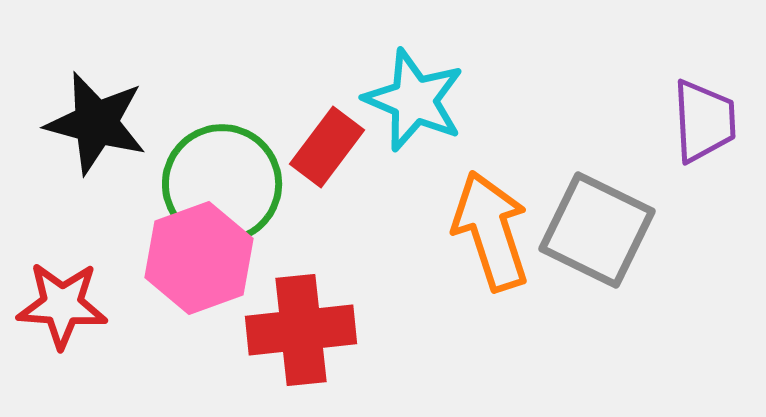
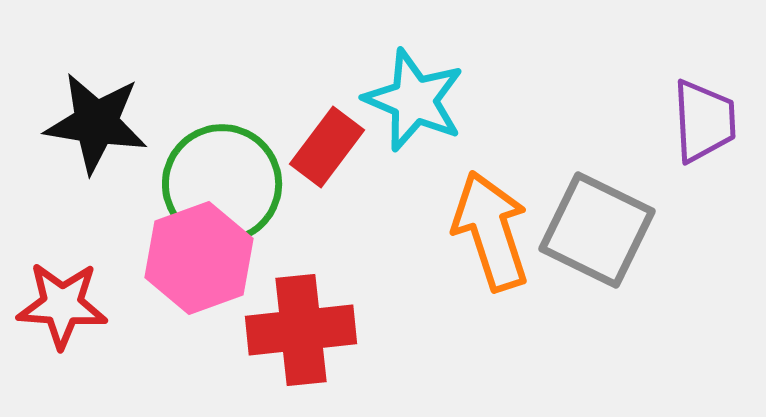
black star: rotated 6 degrees counterclockwise
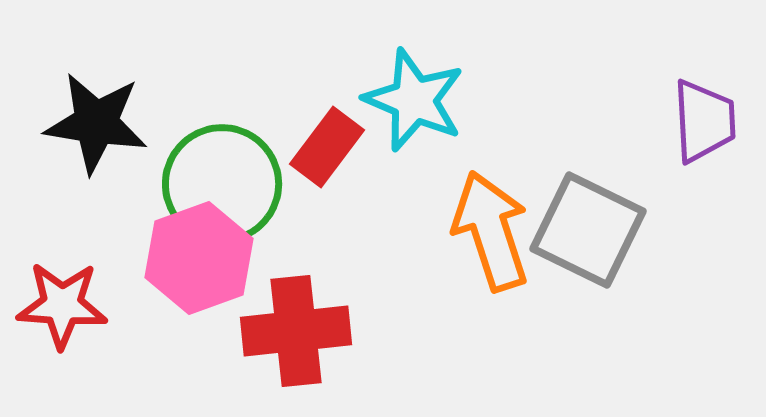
gray square: moved 9 px left
red cross: moved 5 px left, 1 px down
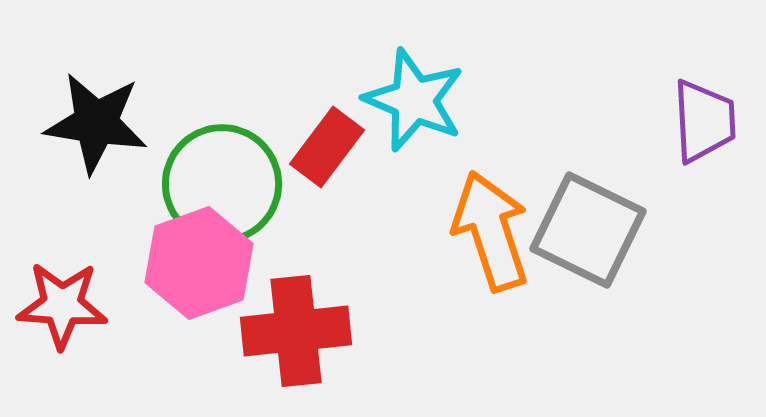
pink hexagon: moved 5 px down
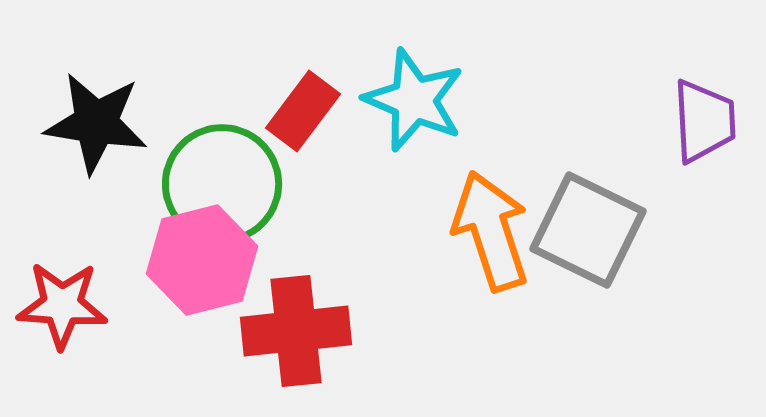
red rectangle: moved 24 px left, 36 px up
pink hexagon: moved 3 px right, 3 px up; rotated 6 degrees clockwise
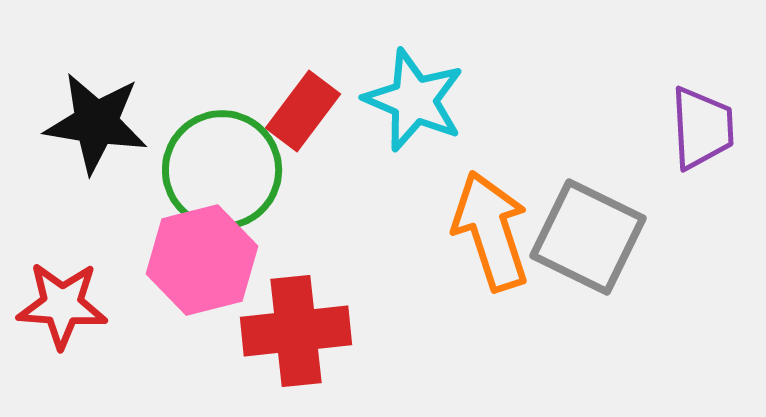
purple trapezoid: moved 2 px left, 7 px down
green circle: moved 14 px up
gray square: moved 7 px down
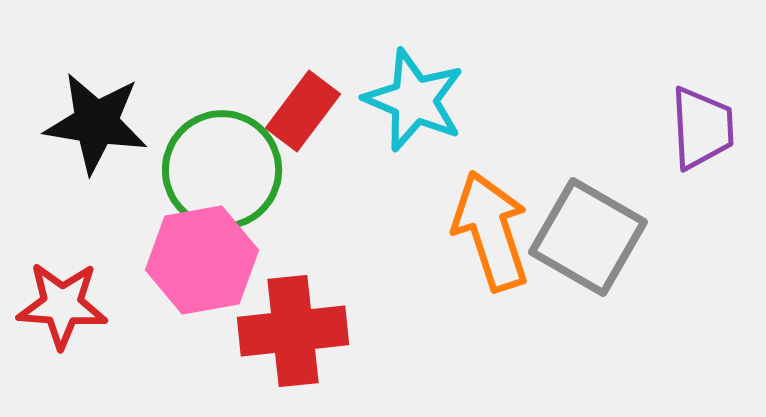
gray square: rotated 4 degrees clockwise
pink hexagon: rotated 4 degrees clockwise
red cross: moved 3 px left
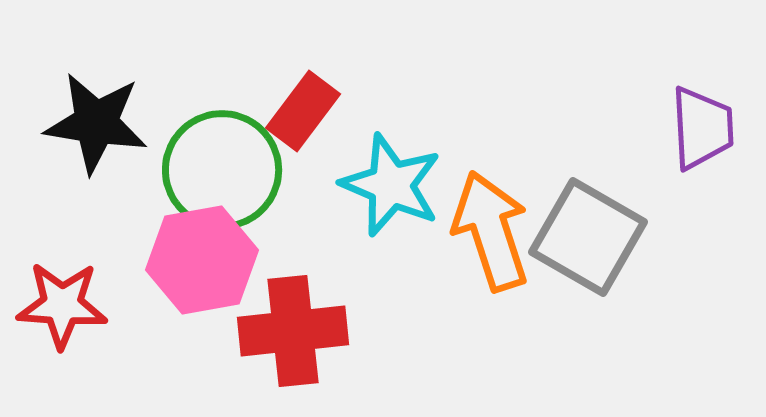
cyan star: moved 23 px left, 85 px down
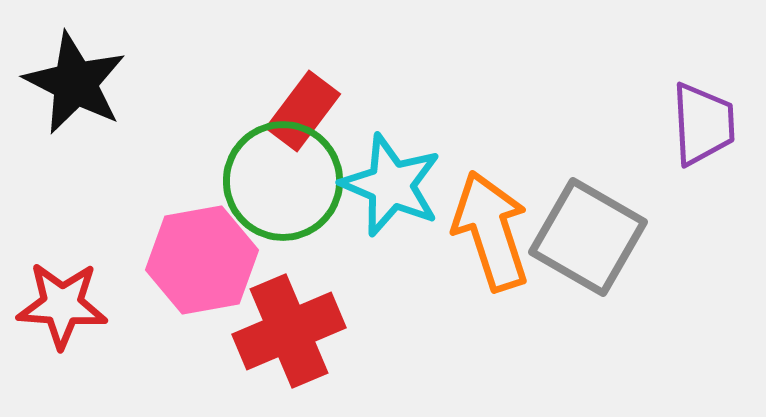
black star: moved 21 px left, 40 px up; rotated 18 degrees clockwise
purple trapezoid: moved 1 px right, 4 px up
green circle: moved 61 px right, 11 px down
red cross: moved 4 px left; rotated 17 degrees counterclockwise
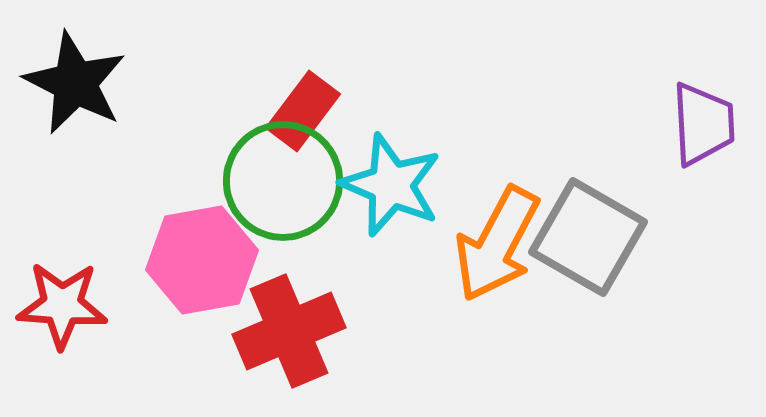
orange arrow: moved 6 px right, 13 px down; rotated 134 degrees counterclockwise
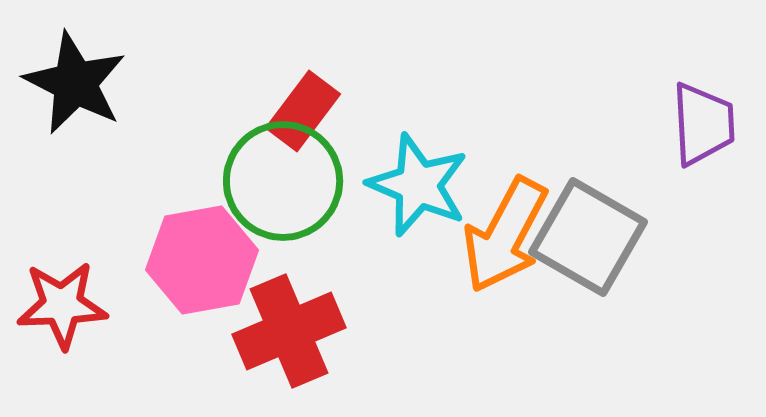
cyan star: moved 27 px right
orange arrow: moved 8 px right, 9 px up
red star: rotated 6 degrees counterclockwise
